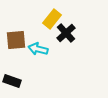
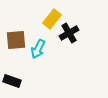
black cross: moved 3 px right; rotated 12 degrees clockwise
cyan arrow: rotated 78 degrees counterclockwise
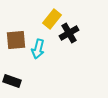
cyan arrow: rotated 12 degrees counterclockwise
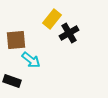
cyan arrow: moved 7 px left, 11 px down; rotated 66 degrees counterclockwise
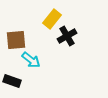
black cross: moved 2 px left, 3 px down
